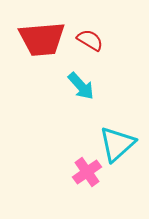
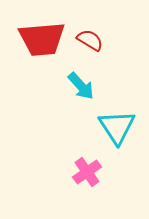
cyan triangle: moved 17 px up; rotated 21 degrees counterclockwise
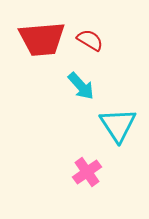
cyan triangle: moved 1 px right, 2 px up
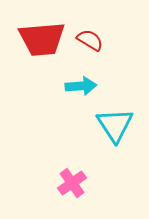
cyan arrow: rotated 52 degrees counterclockwise
cyan triangle: moved 3 px left
pink cross: moved 15 px left, 11 px down
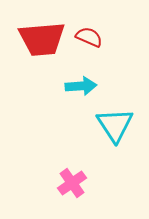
red semicircle: moved 1 px left, 3 px up; rotated 8 degrees counterclockwise
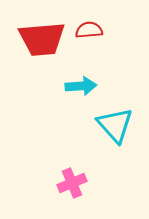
red semicircle: moved 7 px up; rotated 28 degrees counterclockwise
cyan triangle: rotated 9 degrees counterclockwise
pink cross: rotated 12 degrees clockwise
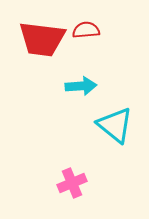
red semicircle: moved 3 px left
red trapezoid: rotated 12 degrees clockwise
cyan triangle: rotated 9 degrees counterclockwise
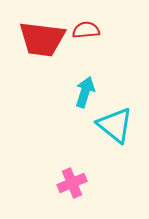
cyan arrow: moved 4 px right, 6 px down; rotated 68 degrees counterclockwise
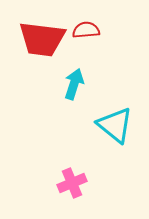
cyan arrow: moved 11 px left, 8 px up
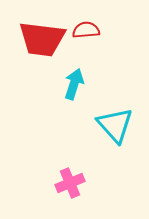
cyan triangle: rotated 9 degrees clockwise
pink cross: moved 2 px left
